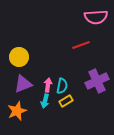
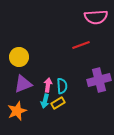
purple cross: moved 2 px right, 1 px up; rotated 10 degrees clockwise
cyan semicircle: rotated 14 degrees counterclockwise
yellow rectangle: moved 8 px left, 2 px down
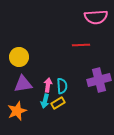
red line: rotated 18 degrees clockwise
purple triangle: rotated 12 degrees clockwise
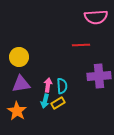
purple cross: moved 4 px up; rotated 10 degrees clockwise
purple triangle: moved 2 px left
orange star: rotated 18 degrees counterclockwise
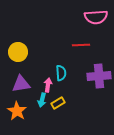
yellow circle: moved 1 px left, 5 px up
cyan semicircle: moved 1 px left, 13 px up
cyan arrow: moved 3 px left, 1 px up
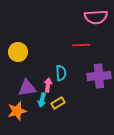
purple triangle: moved 6 px right, 4 px down
orange star: rotated 24 degrees clockwise
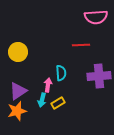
purple triangle: moved 9 px left, 3 px down; rotated 24 degrees counterclockwise
